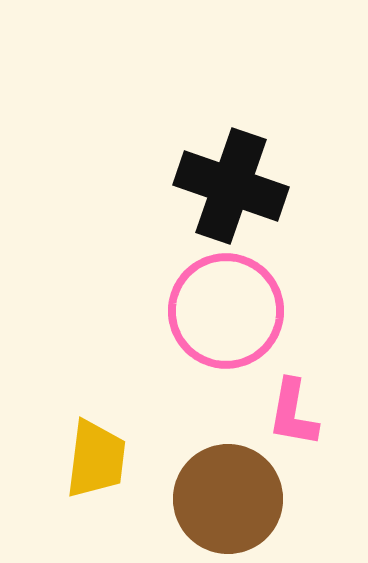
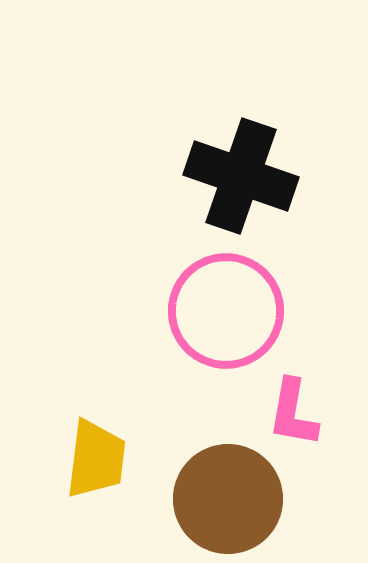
black cross: moved 10 px right, 10 px up
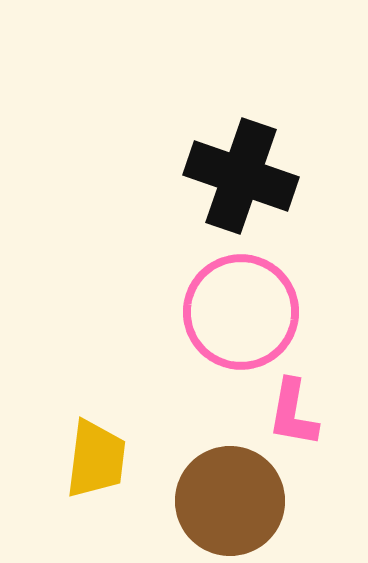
pink circle: moved 15 px right, 1 px down
brown circle: moved 2 px right, 2 px down
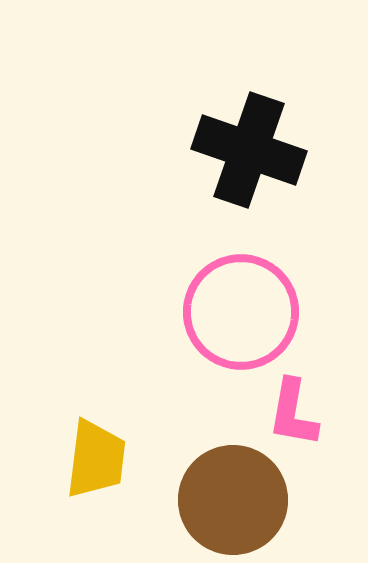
black cross: moved 8 px right, 26 px up
brown circle: moved 3 px right, 1 px up
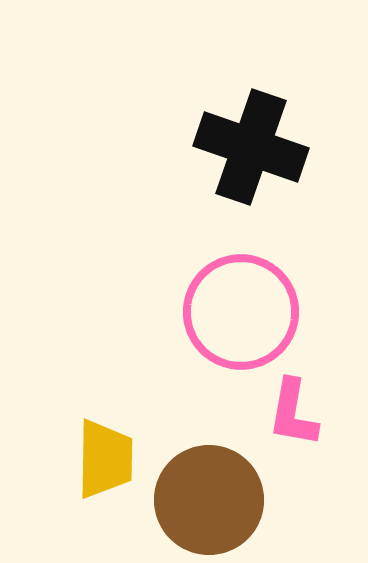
black cross: moved 2 px right, 3 px up
yellow trapezoid: moved 9 px right; rotated 6 degrees counterclockwise
brown circle: moved 24 px left
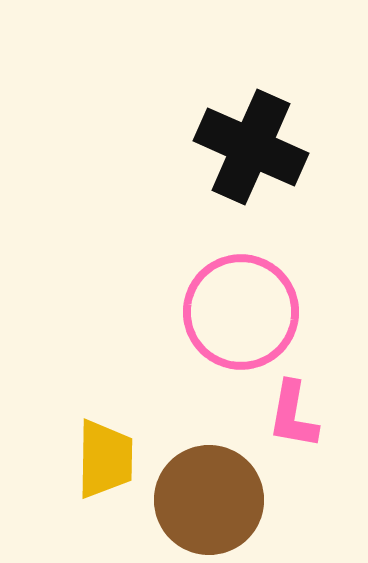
black cross: rotated 5 degrees clockwise
pink L-shape: moved 2 px down
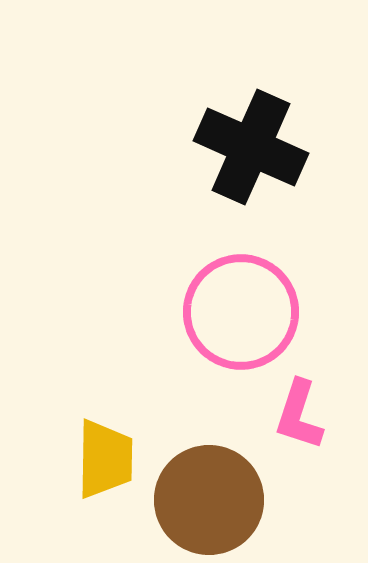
pink L-shape: moved 6 px right; rotated 8 degrees clockwise
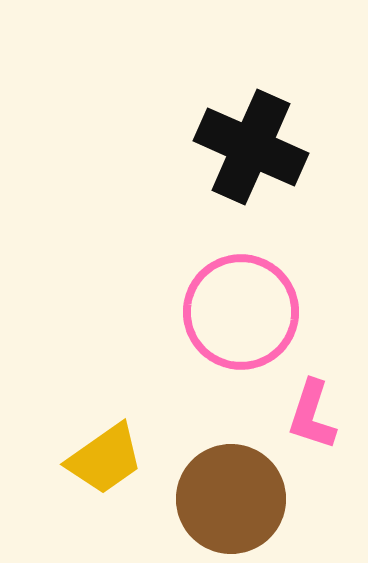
pink L-shape: moved 13 px right
yellow trapezoid: rotated 54 degrees clockwise
brown circle: moved 22 px right, 1 px up
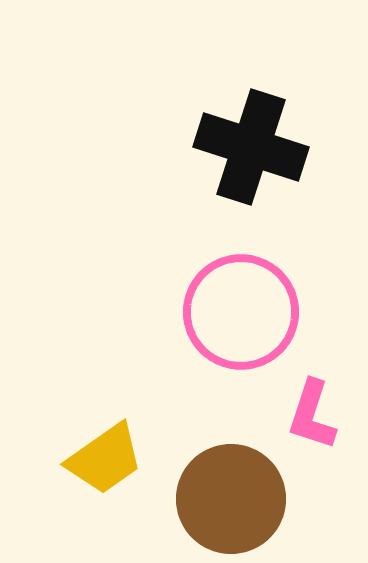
black cross: rotated 6 degrees counterclockwise
